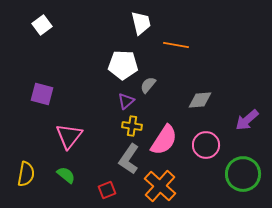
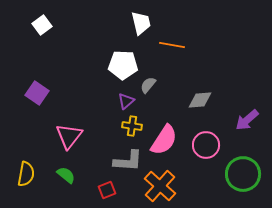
orange line: moved 4 px left
purple square: moved 5 px left, 1 px up; rotated 20 degrees clockwise
gray L-shape: moved 1 px left, 2 px down; rotated 120 degrees counterclockwise
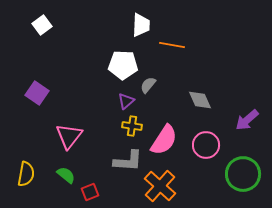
white trapezoid: moved 2 px down; rotated 15 degrees clockwise
gray diamond: rotated 70 degrees clockwise
red square: moved 17 px left, 2 px down
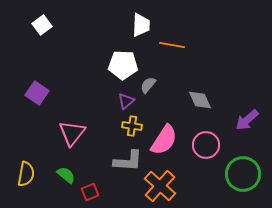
pink triangle: moved 3 px right, 3 px up
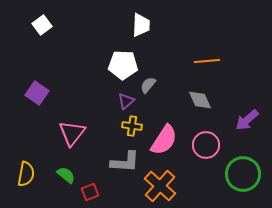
orange line: moved 35 px right, 16 px down; rotated 15 degrees counterclockwise
gray L-shape: moved 3 px left, 1 px down
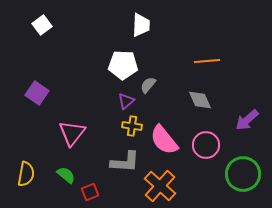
pink semicircle: rotated 108 degrees clockwise
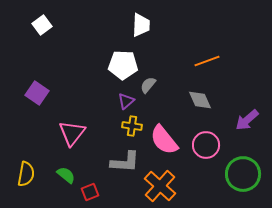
orange line: rotated 15 degrees counterclockwise
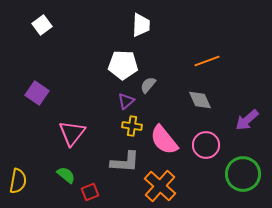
yellow semicircle: moved 8 px left, 7 px down
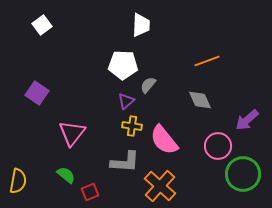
pink circle: moved 12 px right, 1 px down
